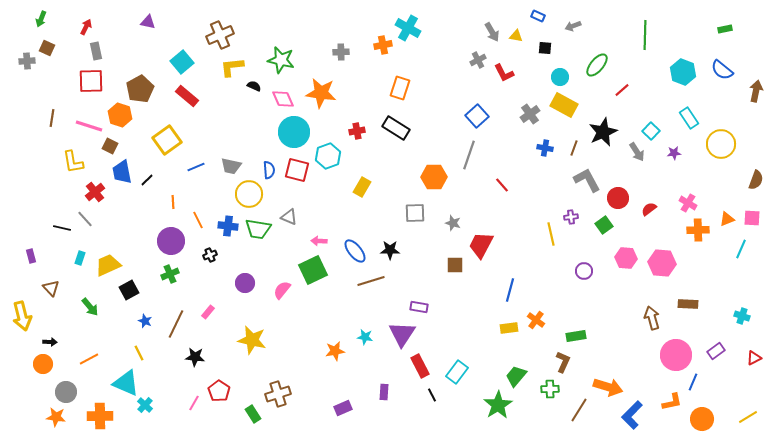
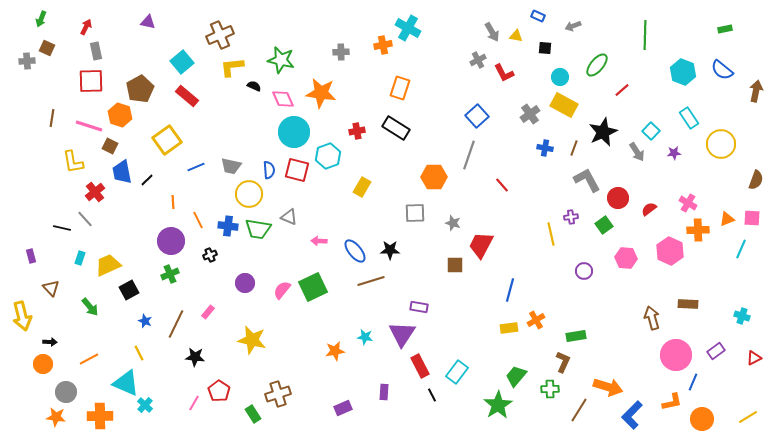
pink hexagon at (662, 263): moved 8 px right, 12 px up; rotated 20 degrees clockwise
green square at (313, 270): moved 17 px down
orange cross at (536, 320): rotated 24 degrees clockwise
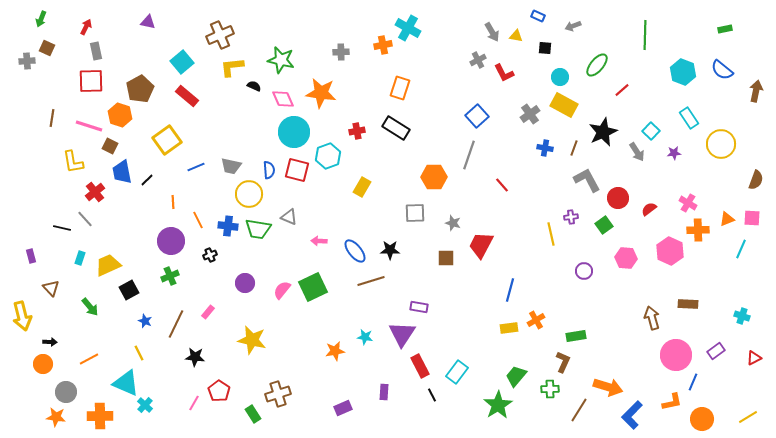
brown square at (455, 265): moved 9 px left, 7 px up
green cross at (170, 274): moved 2 px down
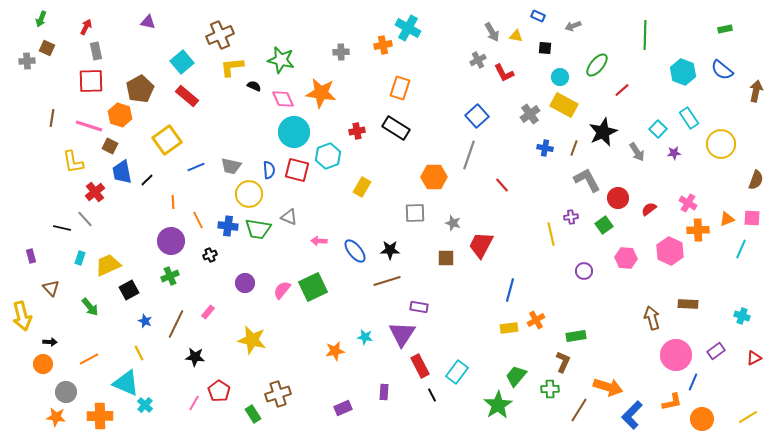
cyan square at (651, 131): moved 7 px right, 2 px up
brown line at (371, 281): moved 16 px right
